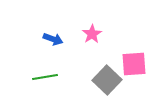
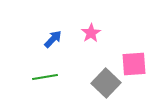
pink star: moved 1 px left, 1 px up
blue arrow: rotated 66 degrees counterclockwise
gray square: moved 1 px left, 3 px down
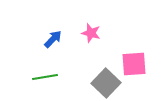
pink star: rotated 24 degrees counterclockwise
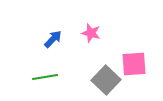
gray square: moved 3 px up
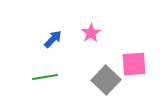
pink star: rotated 24 degrees clockwise
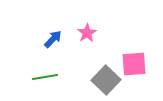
pink star: moved 4 px left
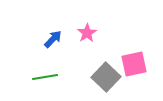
pink square: rotated 8 degrees counterclockwise
gray square: moved 3 px up
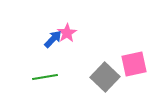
pink star: moved 20 px left
gray square: moved 1 px left
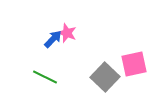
pink star: rotated 18 degrees counterclockwise
green line: rotated 35 degrees clockwise
